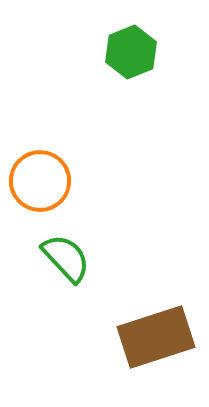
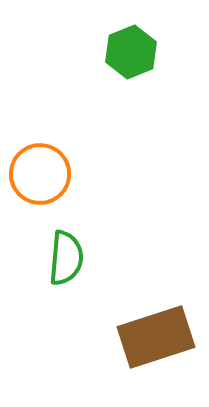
orange circle: moved 7 px up
green semicircle: rotated 48 degrees clockwise
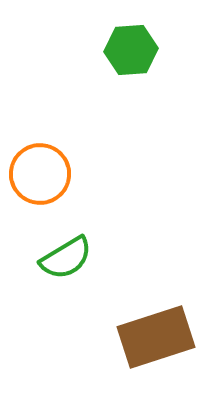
green hexagon: moved 2 px up; rotated 18 degrees clockwise
green semicircle: rotated 54 degrees clockwise
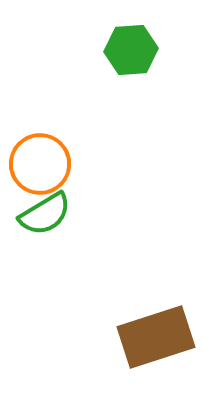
orange circle: moved 10 px up
green semicircle: moved 21 px left, 44 px up
